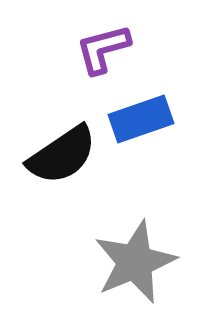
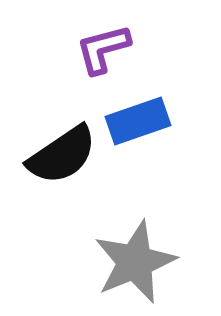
blue rectangle: moved 3 px left, 2 px down
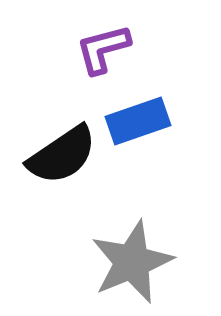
gray star: moved 3 px left
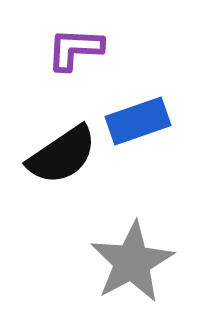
purple L-shape: moved 28 px left; rotated 18 degrees clockwise
gray star: rotated 6 degrees counterclockwise
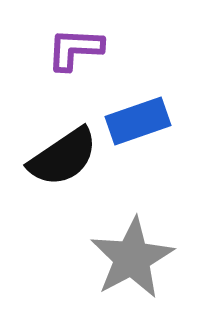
black semicircle: moved 1 px right, 2 px down
gray star: moved 4 px up
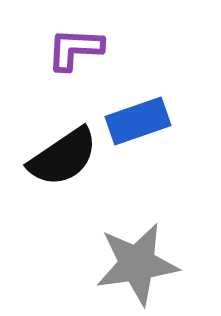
gray star: moved 5 px right, 6 px down; rotated 20 degrees clockwise
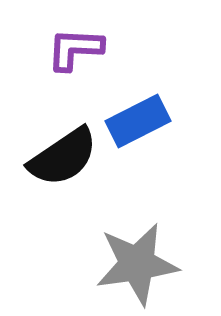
blue rectangle: rotated 8 degrees counterclockwise
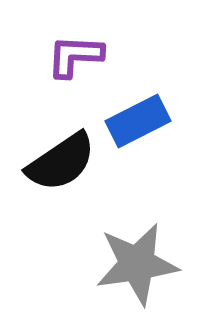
purple L-shape: moved 7 px down
black semicircle: moved 2 px left, 5 px down
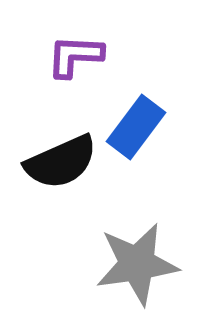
blue rectangle: moved 2 px left, 6 px down; rotated 26 degrees counterclockwise
black semicircle: rotated 10 degrees clockwise
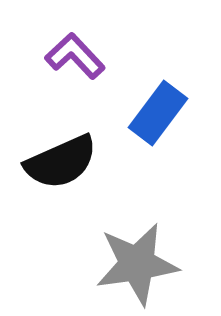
purple L-shape: rotated 44 degrees clockwise
blue rectangle: moved 22 px right, 14 px up
